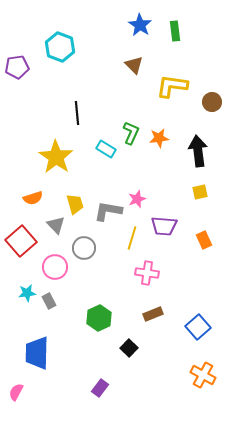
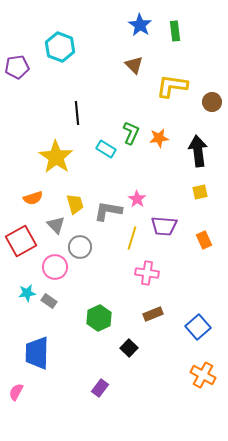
pink star: rotated 18 degrees counterclockwise
red square: rotated 12 degrees clockwise
gray circle: moved 4 px left, 1 px up
gray rectangle: rotated 28 degrees counterclockwise
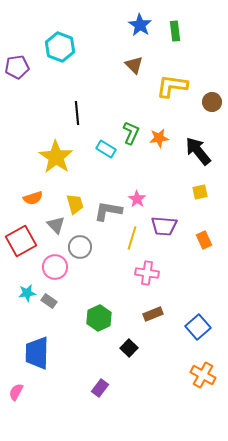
black arrow: rotated 32 degrees counterclockwise
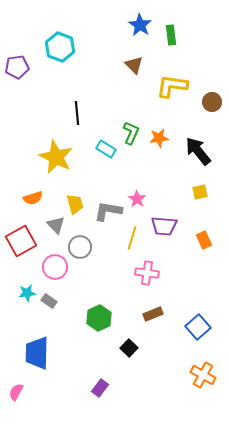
green rectangle: moved 4 px left, 4 px down
yellow star: rotated 8 degrees counterclockwise
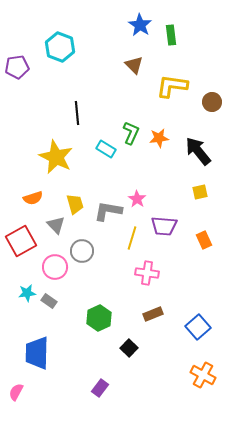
gray circle: moved 2 px right, 4 px down
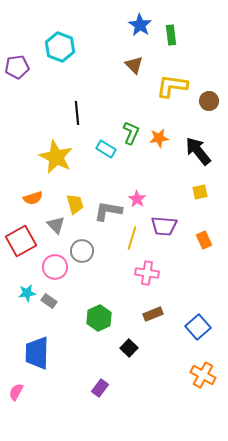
brown circle: moved 3 px left, 1 px up
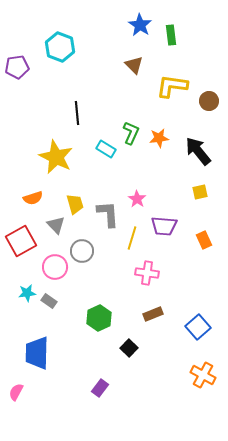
gray L-shape: moved 3 px down; rotated 76 degrees clockwise
